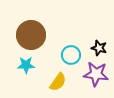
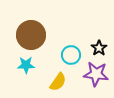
black star: rotated 21 degrees clockwise
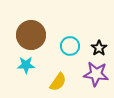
cyan circle: moved 1 px left, 9 px up
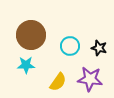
black star: rotated 21 degrees counterclockwise
purple star: moved 6 px left, 5 px down
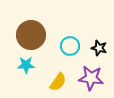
purple star: moved 1 px right, 1 px up
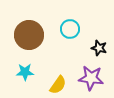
brown circle: moved 2 px left
cyan circle: moved 17 px up
cyan star: moved 1 px left, 7 px down
yellow semicircle: moved 3 px down
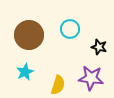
black star: moved 1 px up
cyan star: rotated 24 degrees counterclockwise
yellow semicircle: rotated 18 degrees counterclockwise
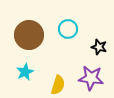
cyan circle: moved 2 px left
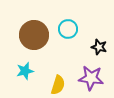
brown circle: moved 5 px right
cyan star: moved 1 px up; rotated 12 degrees clockwise
